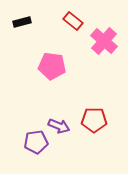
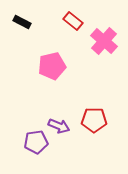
black rectangle: rotated 42 degrees clockwise
pink pentagon: rotated 20 degrees counterclockwise
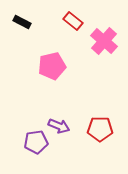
red pentagon: moved 6 px right, 9 px down
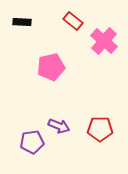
black rectangle: rotated 24 degrees counterclockwise
pink pentagon: moved 1 px left, 1 px down
purple pentagon: moved 4 px left
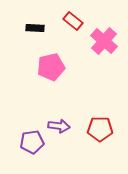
black rectangle: moved 13 px right, 6 px down
purple arrow: rotated 15 degrees counterclockwise
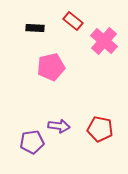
red pentagon: rotated 10 degrees clockwise
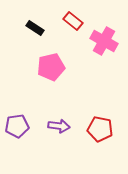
black rectangle: rotated 30 degrees clockwise
pink cross: rotated 12 degrees counterclockwise
purple pentagon: moved 15 px left, 16 px up
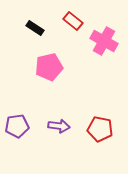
pink pentagon: moved 2 px left
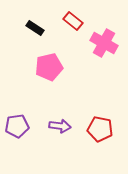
pink cross: moved 2 px down
purple arrow: moved 1 px right
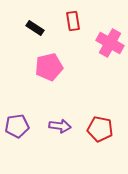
red rectangle: rotated 42 degrees clockwise
pink cross: moved 6 px right
